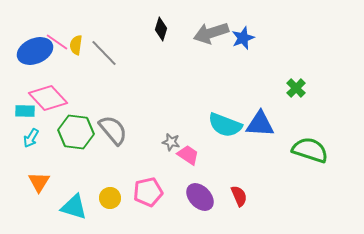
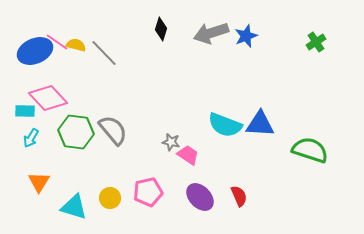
blue star: moved 3 px right, 2 px up
yellow semicircle: rotated 96 degrees clockwise
green cross: moved 20 px right, 46 px up; rotated 12 degrees clockwise
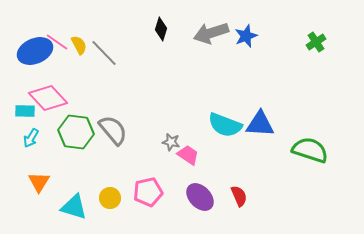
yellow semicircle: moved 3 px right; rotated 48 degrees clockwise
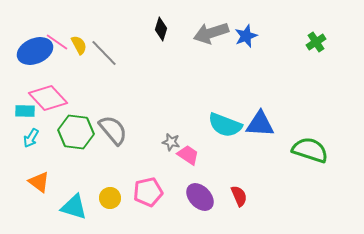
orange triangle: rotated 25 degrees counterclockwise
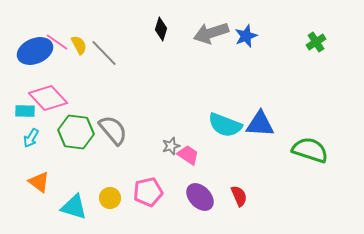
gray star: moved 4 px down; rotated 30 degrees counterclockwise
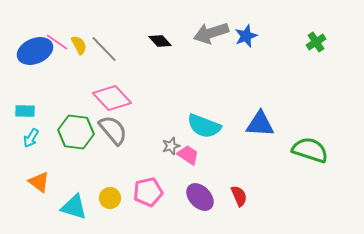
black diamond: moved 1 px left, 12 px down; rotated 60 degrees counterclockwise
gray line: moved 4 px up
pink diamond: moved 64 px right
cyan semicircle: moved 21 px left, 1 px down
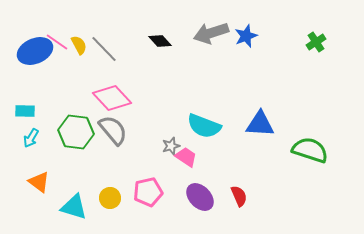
pink trapezoid: moved 2 px left, 2 px down
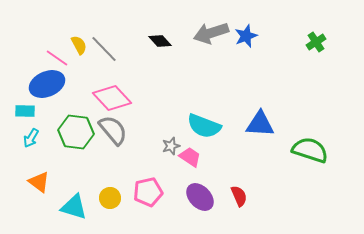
pink line: moved 16 px down
blue ellipse: moved 12 px right, 33 px down
pink trapezoid: moved 4 px right
